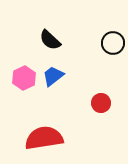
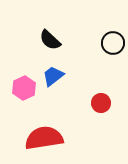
pink hexagon: moved 10 px down
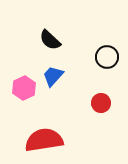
black circle: moved 6 px left, 14 px down
blue trapezoid: rotated 10 degrees counterclockwise
red semicircle: moved 2 px down
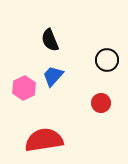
black semicircle: rotated 25 degrees clockwise
black circle: moved 3 px down
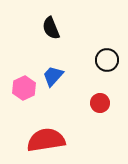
black semicircle: moved 1 px right, 12 px up
red circle: moved 1 px left
red semicircle: moved 2 px right
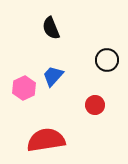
red circle: moved 5 px left, 2 px down
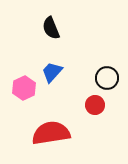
black circle: moved 18 px down
blue trapezoid: moved 1 px left, 4 px up
red semicircle: moved 5 px right, 7 px up
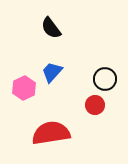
black semicircle: rotated 15 degrees counterclockwise
black circle: moved 2 px left, 1 px down
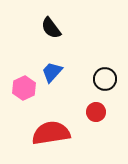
red circle: moved 1 px right, 7 px down
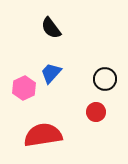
blue trapezoid: moved 1 px left, 1 px down
red semicircle: moved 8 px left, 2 px down
